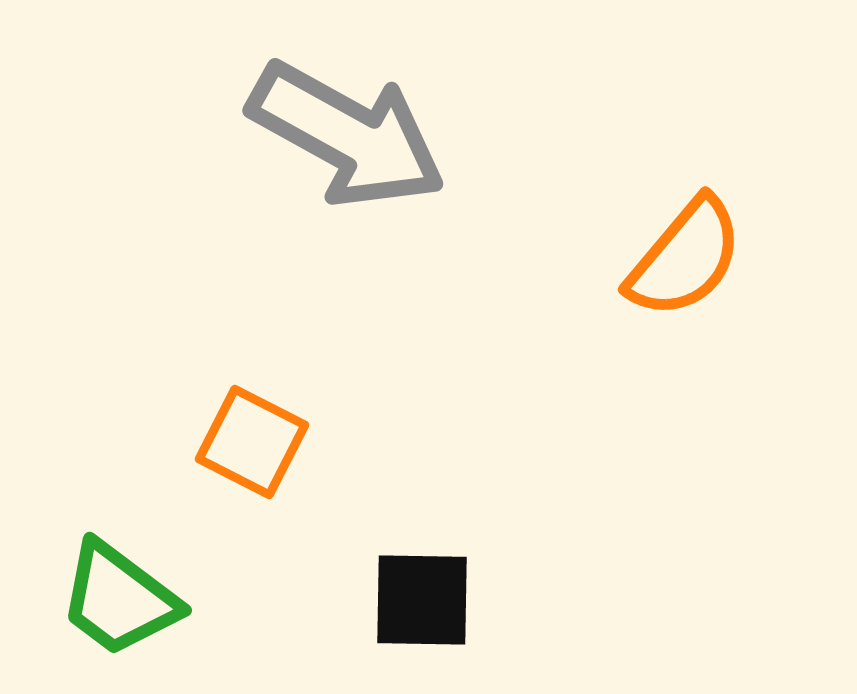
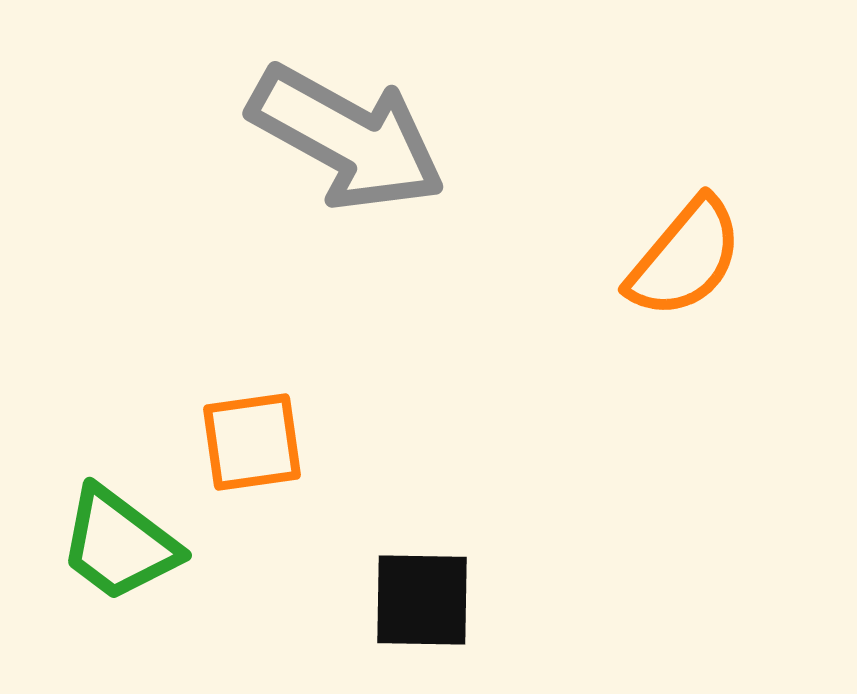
gray arrow: moved 3 px down
orange square: rotated 35 degrees counterclockwise
green trapezoid: moved 55 px up
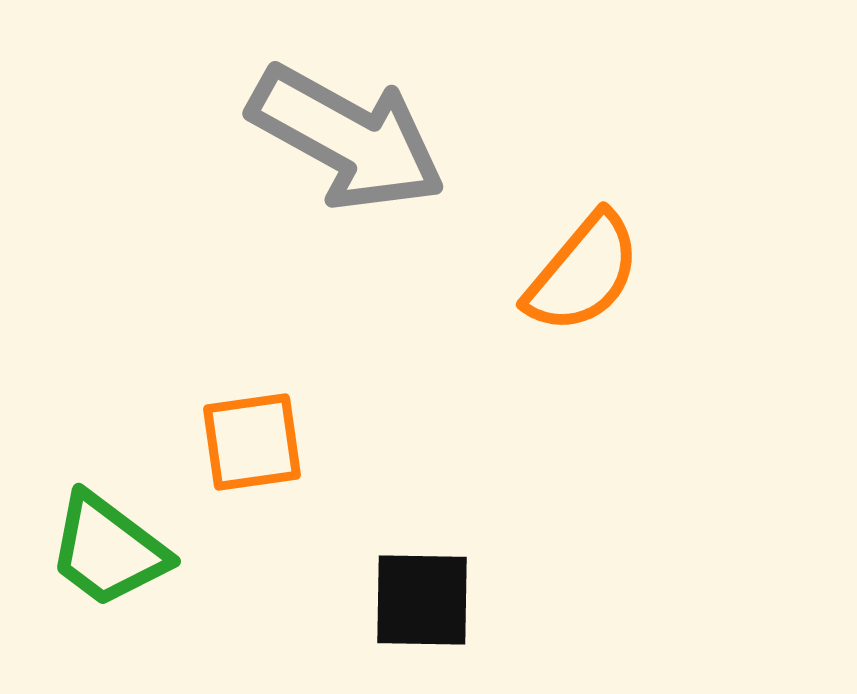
orange semicircle: moved 102 px left, 15 px down
green trapezoid: moved 11 px left, 6 px down
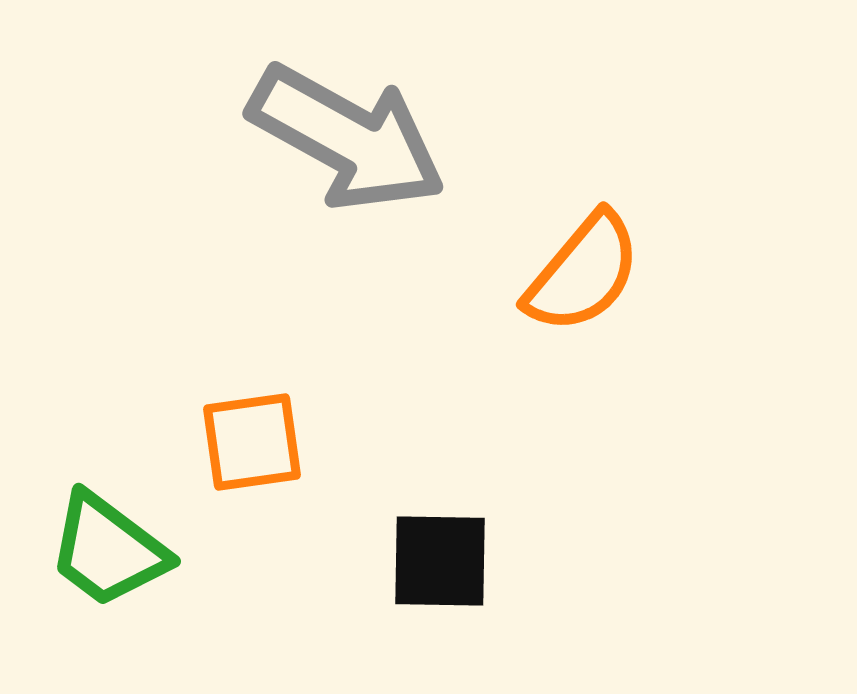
black square: moved 18 px right, 39 px up
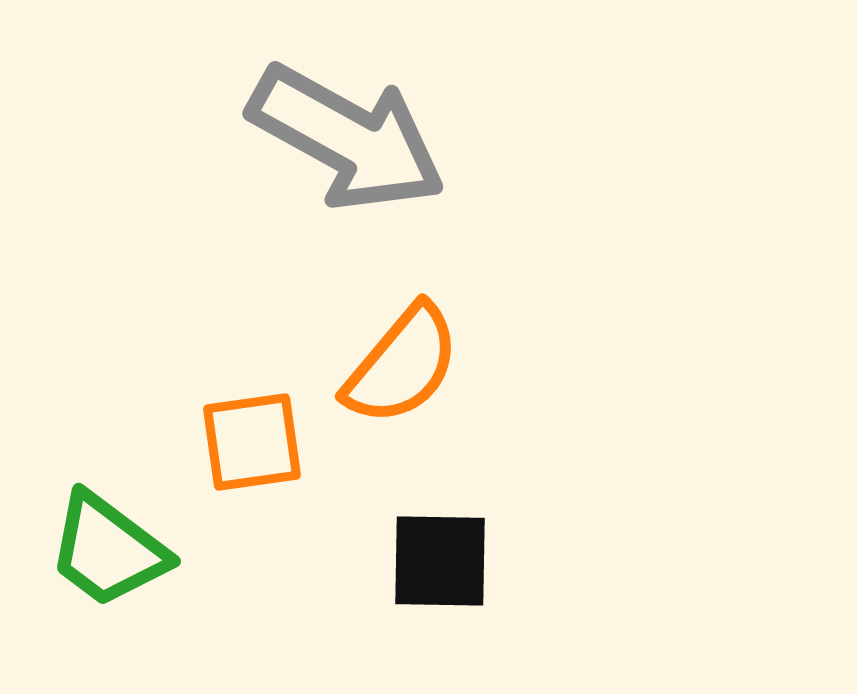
orange semicircle: moved 181 px left, 92 px down
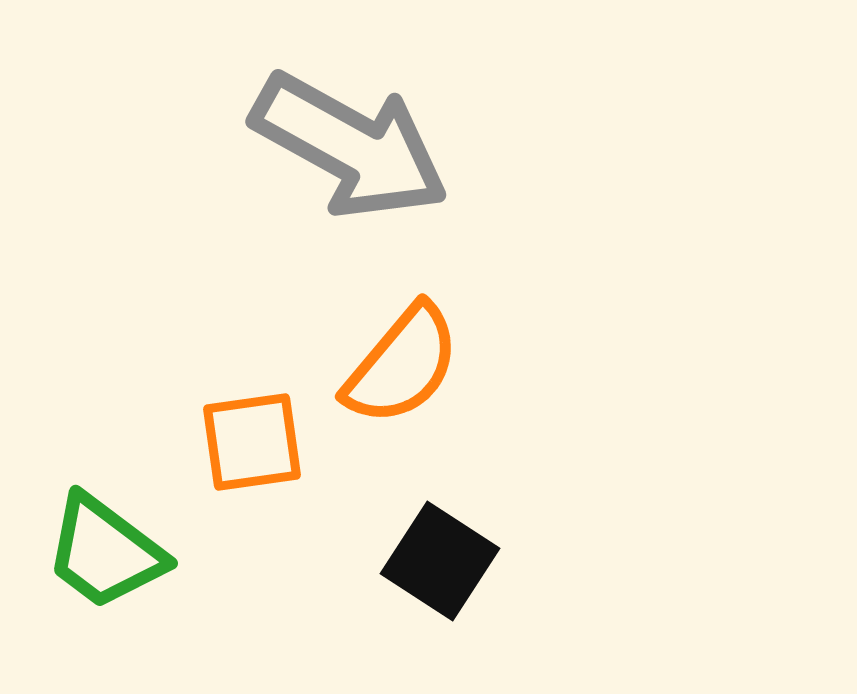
gray arrow: moved 3 px right, 8 px down
green trapezoid: moved 3 px left, 2 px down
black square: rotated 32 degrees clockwise
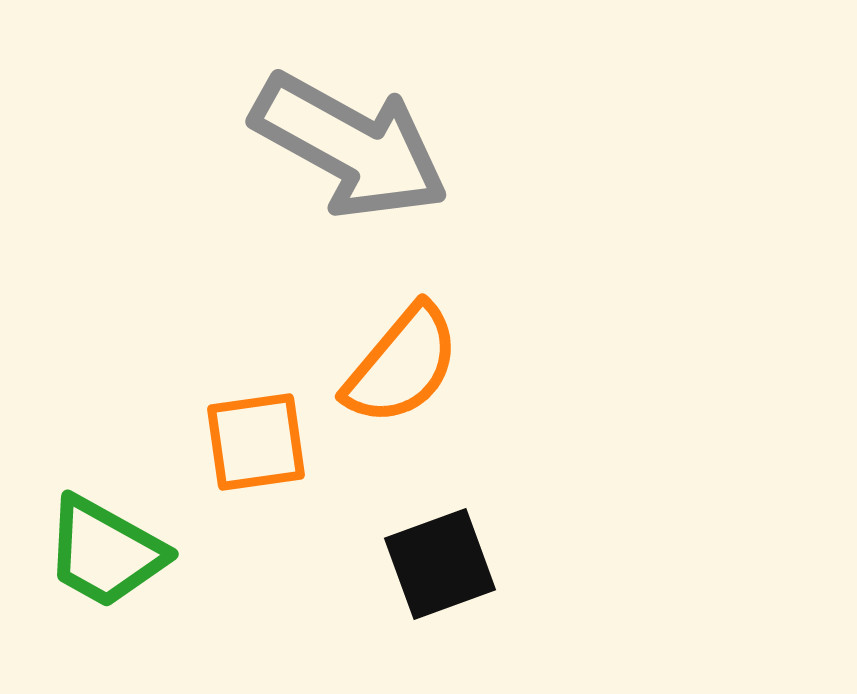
orange square: moved 4 px right
green trapezoid: rotated 8 degrees counterclockwise
black square: moved 3 px down; rotated 37 degrees clockwise
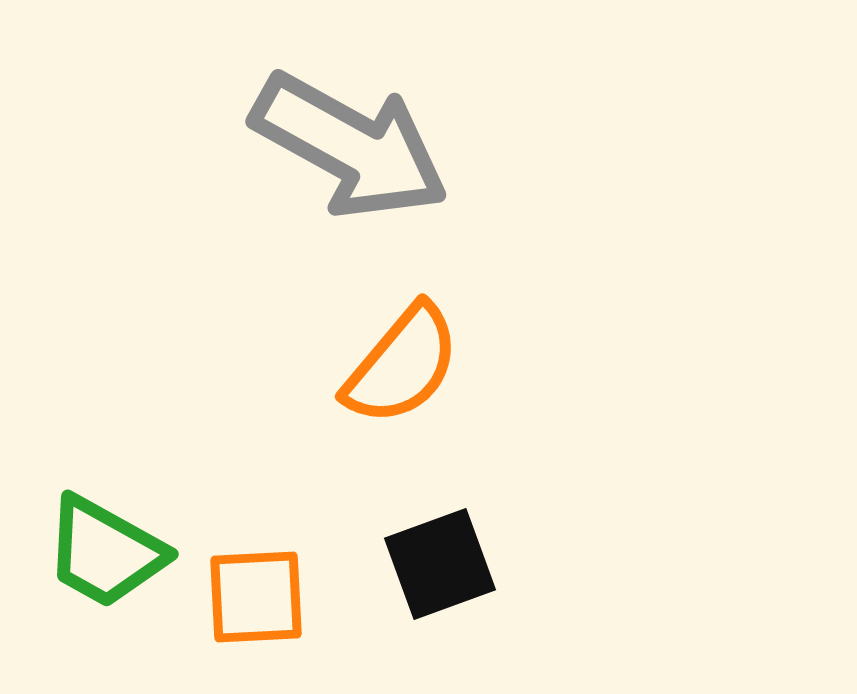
orange square: moved 155 px down; rotated 5 degrees clockwise
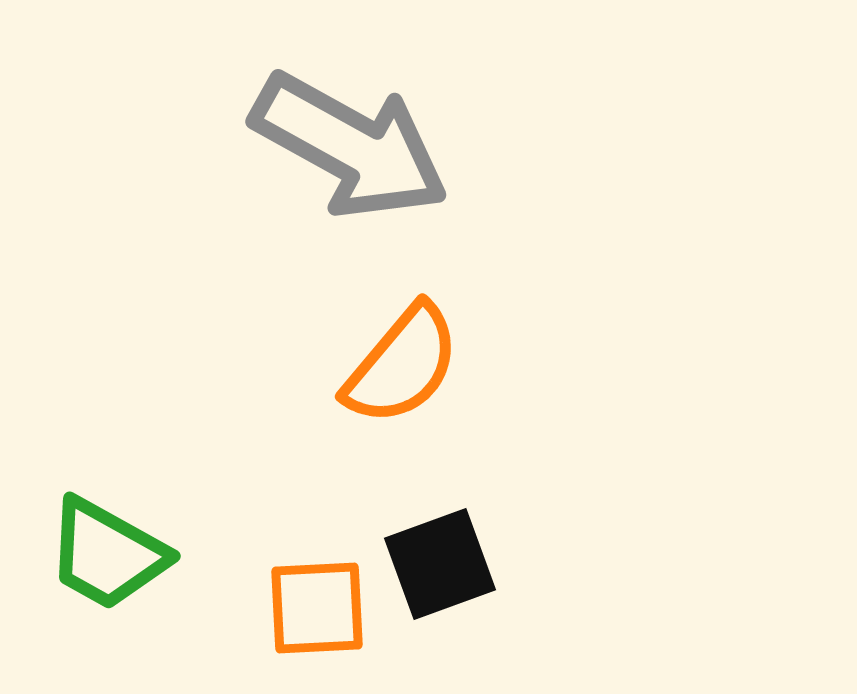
green trapezoid: moved 2 px right, 2 px down
orange square: moved 61 px right, 11 px down
